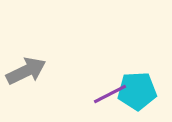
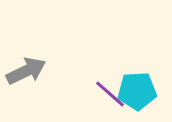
purple line: rotated 68 degrees clockwise
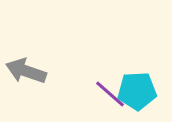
gray arrow: rotated 135 degrees counterclockwise
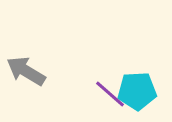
gray arrow: rotated 12 degrees clockwise
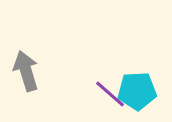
gray arrow: rotated 42 degrees clockwise
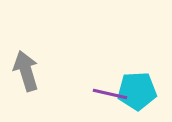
purple line: rotated 28 degrees counterclockwise
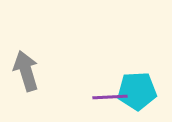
purple line: moved 3 px down; rotated 16 degrees counterclockwise
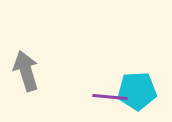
purple line: rotated 8 degrees clockwise
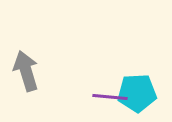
cyan pentagon: moved 2 px down
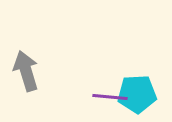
cyan pentagon: moved 1 px down
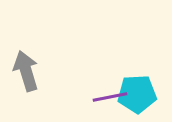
purple line: rotated 16 degrees counterclockwise
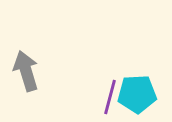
purple line: rotated 64 degrees counterclockwise
